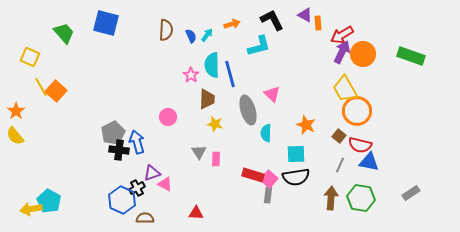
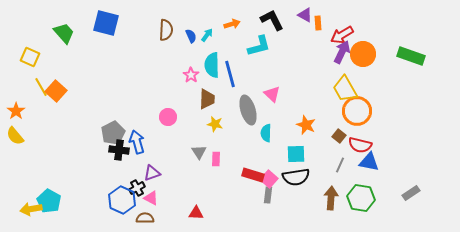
pink triangle at (165, 184): moved 14 px left, 14 px down
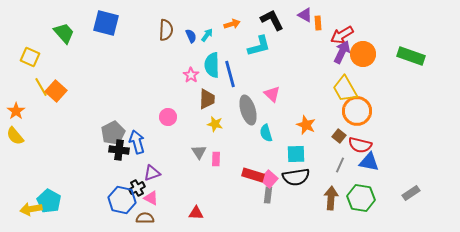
cyan semicircle at (266, 133): rotated 18 degrees counterclockwise
blue hexagon at (122, 200): rotated 12 degrees counterclockwise
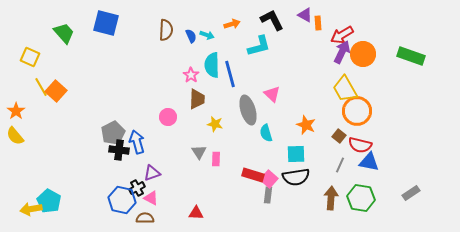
cyan arrow at (207, 35): rotated 72 degrees clockwise
brown trapezoid at (207, 99): moved 10 px left
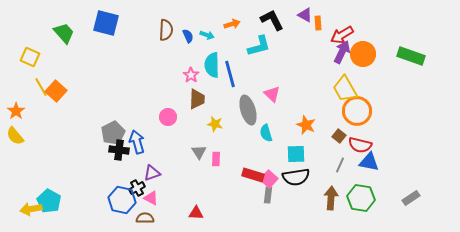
blue semicircle at (191, 36): moved 3 px left
gray rectangle at (411, 193): moved 5 px down
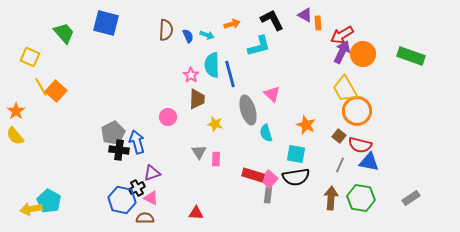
cyan square at (296, 154): rotated 12 degrees clockwise
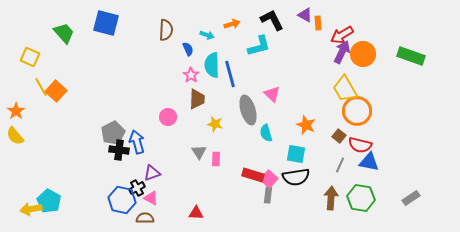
blue semicircle at (188, 36): moved 13 px down
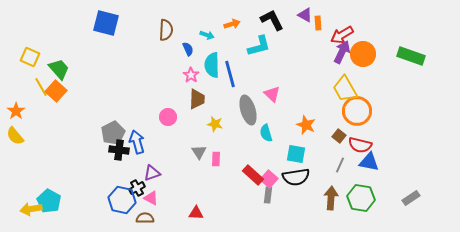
green trapezoid at (64, 33): moved 5 px left, 36 px down
red rectangle at (253, 175): rotated 25 degrees clockwise
